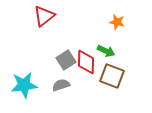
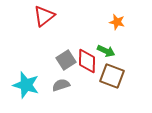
red diamond: moved 1 px right, 1 px up
cyan star: moved 2 px right; rotated 24 degrees clockwise
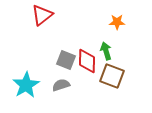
red triangle: moved 2 px left, 1 px up
orange star: rotated 14 degrees counterclockwise
green arrow: rotated 132 degrees counterclockwise
gray square: rotated 36 degrees counterclockwise
cyan star: rotated 24 degrees clockwise
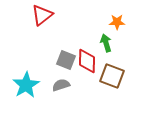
green arrow: moved 8 px up
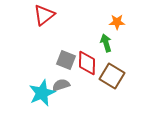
red triangle: moved 2 px right
red diamond: moved 2 px down
brown square: rotated 10 degrees clockwise
cyan star: moved 16 px right, 8 px down; rotated 8 degrees clockwise
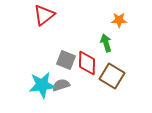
orange star: moved 2 px right, 2 px up
cyan star: moved 8 px up; rotated 16 degrees clockwise
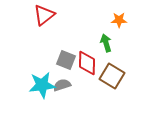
gray semicircle: moved 1 px right
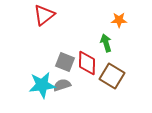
gray square: moved 1 px left, 2 px down
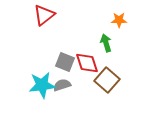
red diamond: rotated 20 degrees counterclockwise
brown square: moved 5 px left, 4 px down; rotated 10 degrees clockwise
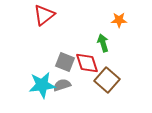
green arrow: moved 3 px left
